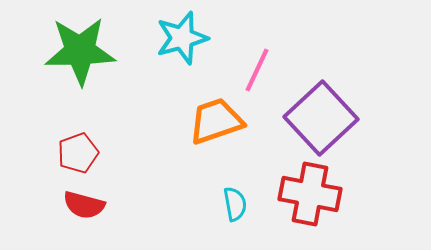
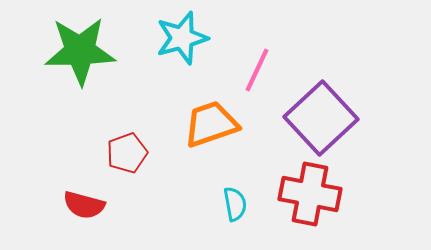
orange trapezoid: moved 5 px left, 3 px down
red pentagon: moved 49 px right
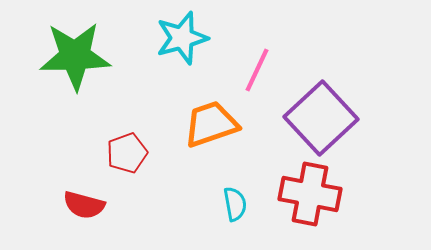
green star: moved 5 px left, 5 px down
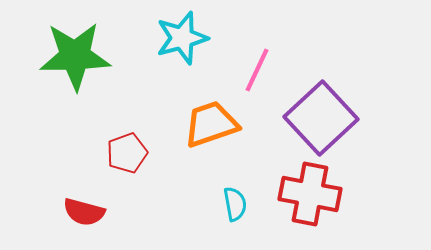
red semicircle: moved 7 px down
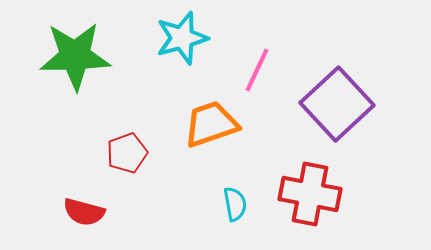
purple square: moved 16 px right, 14 px up
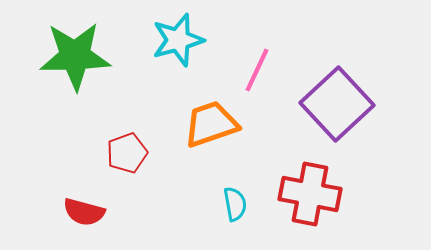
cyan star: moved 4 px left, 2 px down
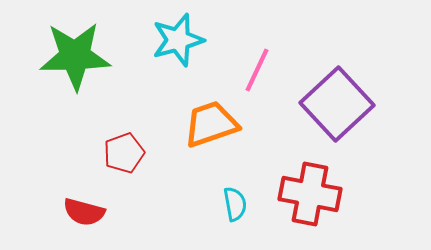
red pentagon: moved 3 px left
